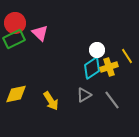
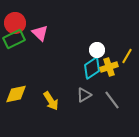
yellow line: rotated 63 degrees clockwise
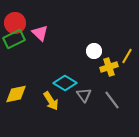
white circle: moved 3 px left, 1 px down
cyan diamond: moved 27 px left, 15 px down; rotated 65 degrees clockwise
gray triangle: rotated 35 degrees counterclockwise
